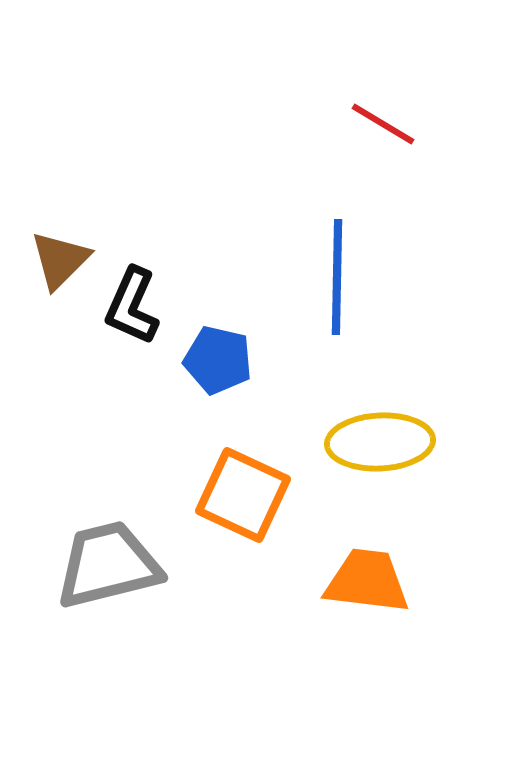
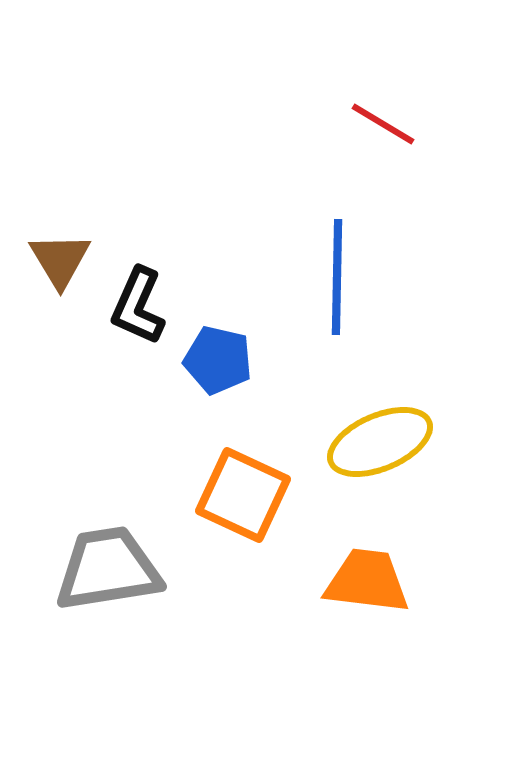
brown triangle: rotated 16 degrees counterclockwise
black L-shape: moved 6 px right
yellow ellipse: rotated 20 degrees counterclockwise
gray trapezoid: moved 4 px down; rotated 5 degrees clockwise
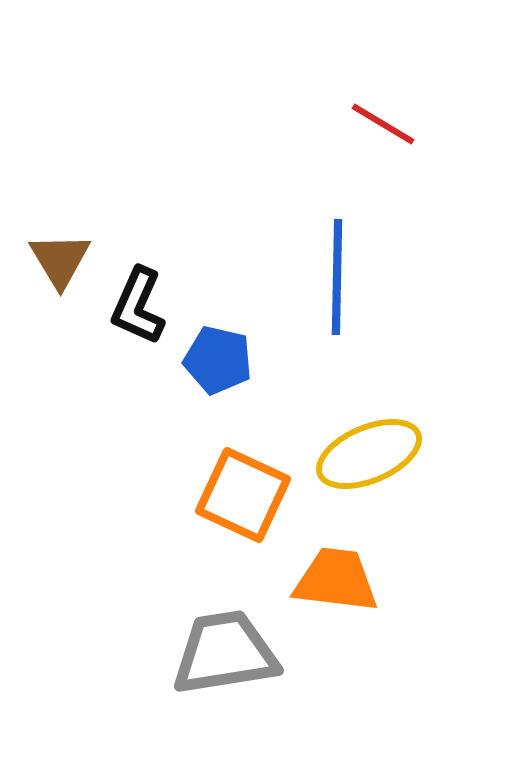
yellow ellipse: moved 11 px left, 12 px down
gray trapezoid: moved 117 px right, 84 px down
orange trapezoid: moved 31 px left, 1 px up
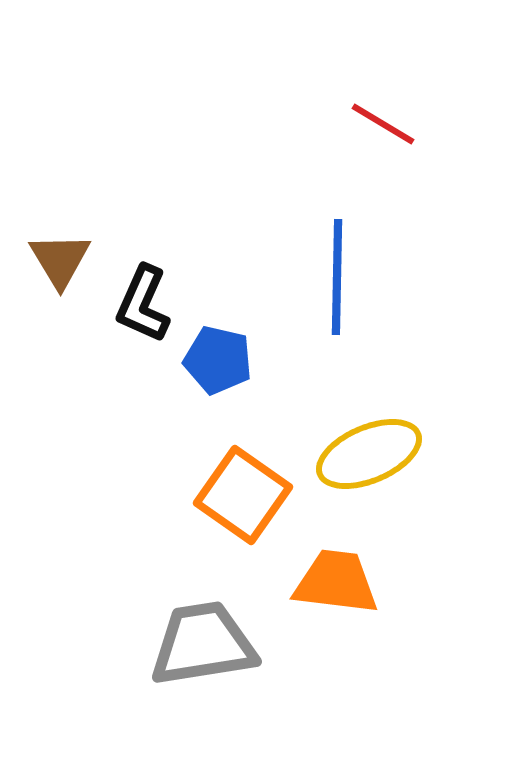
black L-shape: moved 5 px right, 2 px up
orange square: rotated 10 degrees clockwise
orange trapezoid: moved 2 px down
gray trapezoid: moved 22 px left, 9 px up
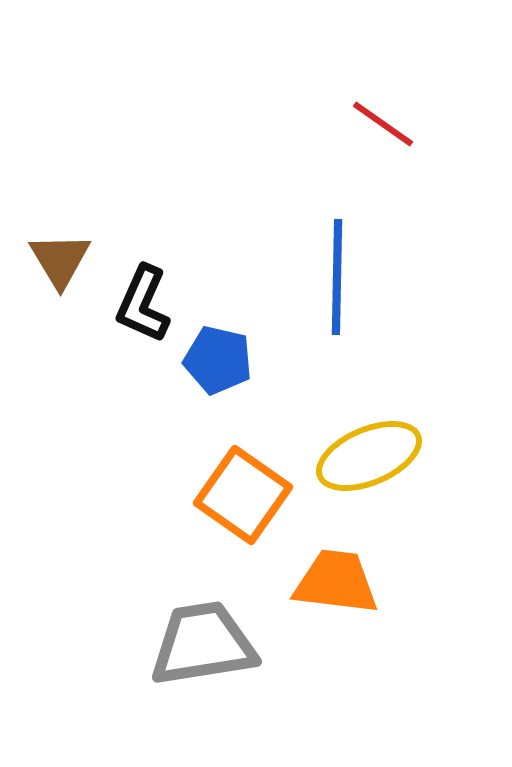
red line: rotated 4 degrees clockwise
yellow ellipse: moved 2 px down
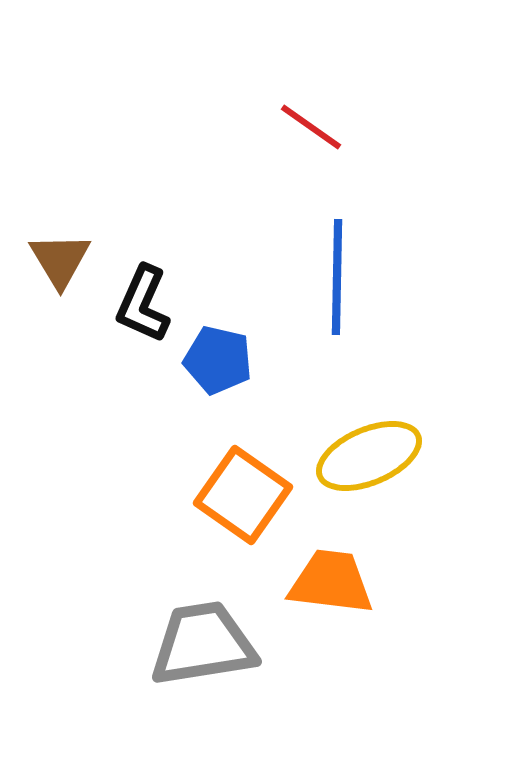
red line: moved 72 px left, 3 px down
orange trapezoid: moved 5 px left
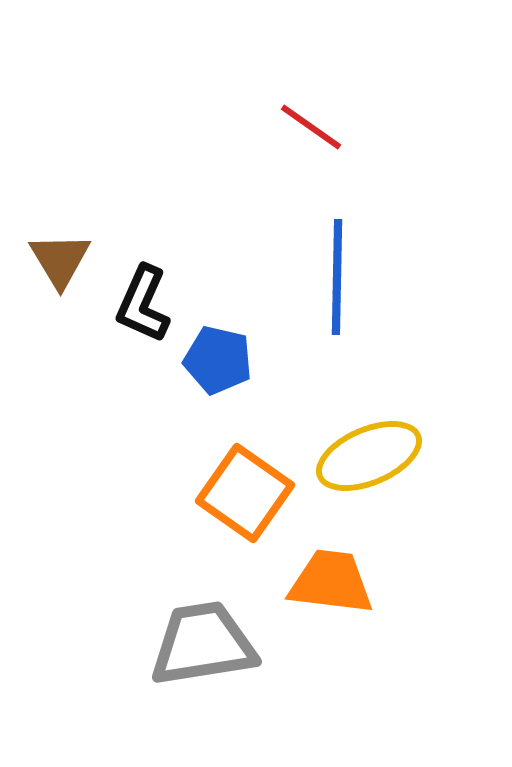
orange square: moved 2 px right, 2 px up
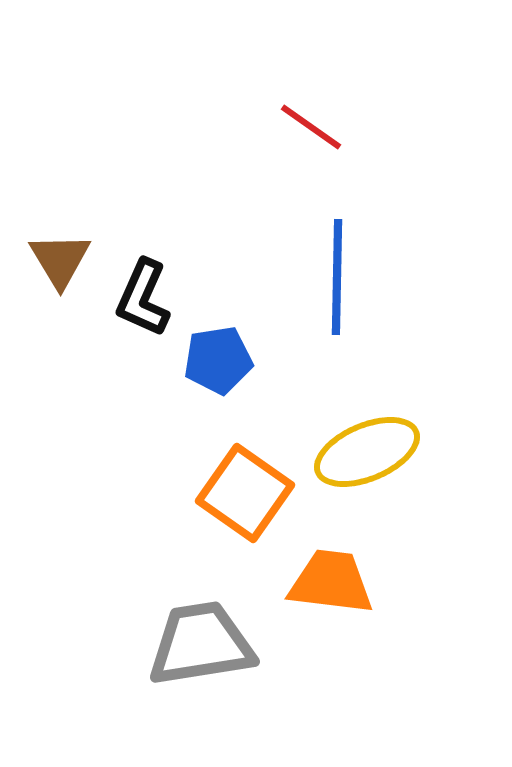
black L-shape: moved 6 px up
blue pentagon: rotated 22 degrees counterclockwise
yellow ellipse: moved 2 px left, 4 px up
gray trapezoid: moved 2 px left
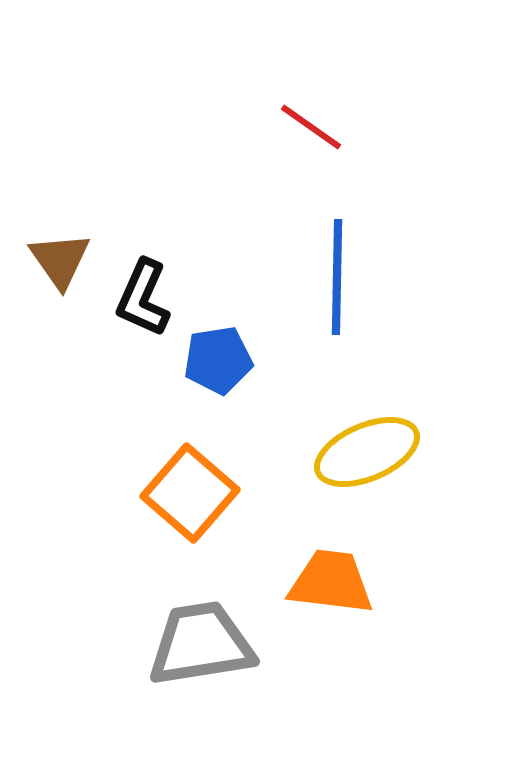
brown triangle: rotated 4 degrees counterclockwise
orange square: moved 55 px left; rotated 6 degrees clockwise
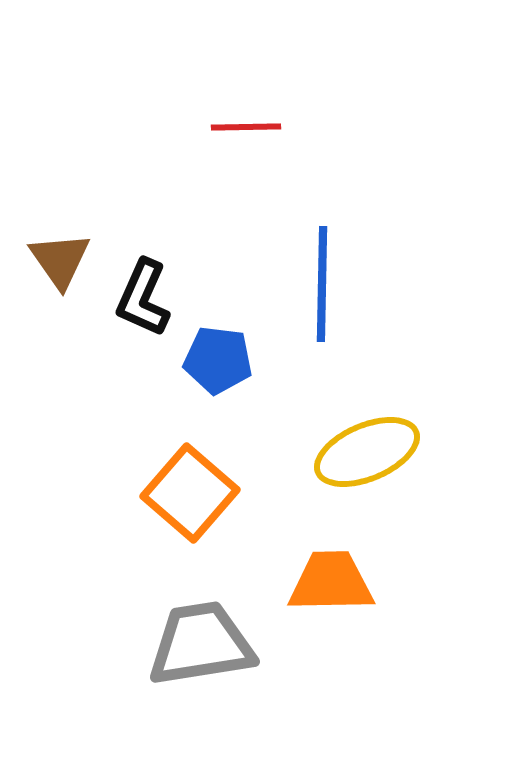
red line: moved 65 px left; rotated 36 degrees counterclockwise
blue line: moved 15 px left, 7 px down
blue pentagon: rotated 16 degrees clockwise
orange trapezoid: rotated 8 degrees counterclockwise
